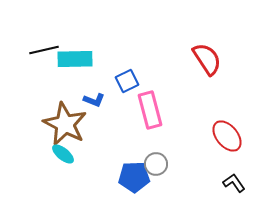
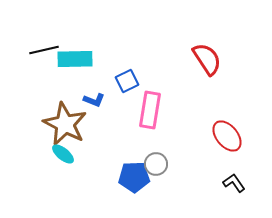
pink rectangle: rotated 24 degrees clockwise
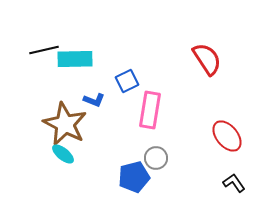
gray circle: moved 6 px up
blue pentagon: rotated 12 degrees counterclockwise
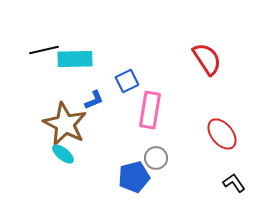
blue L-shape: rotated 45 degrees counterclockwise
red ellipse: moved 5 px left, 2 px up
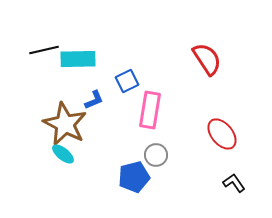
cyan rectangle: moved 3 px right
gray circle: moved 3 px up
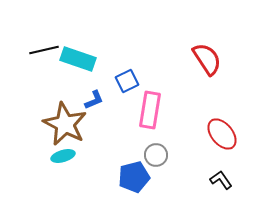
cyan rectangle: rotated 20 degrees clockwise
cyan ellipse: moved 2 px down; rotated 55 degrees counterclockwise
black L-shape: moved 13 px left, 3 px up
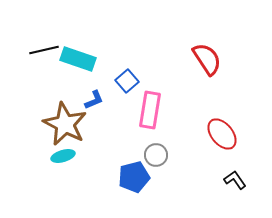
blue square: rotated 15 degrees counterclockwise
black L-shape: moved 14 px right
